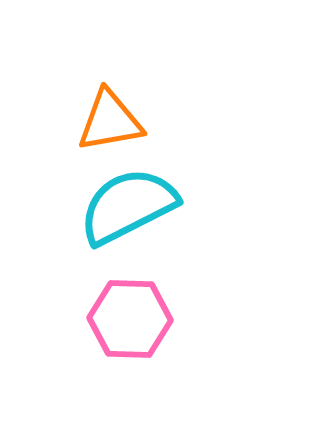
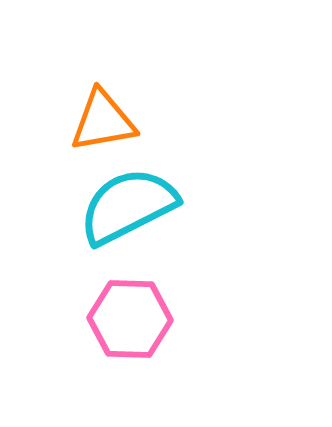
orange triangle: moved 7 px left
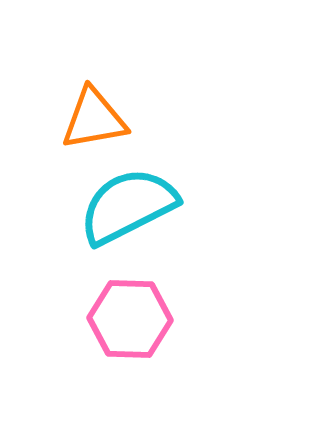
orange triangle: moved 9 px left, 2 px up
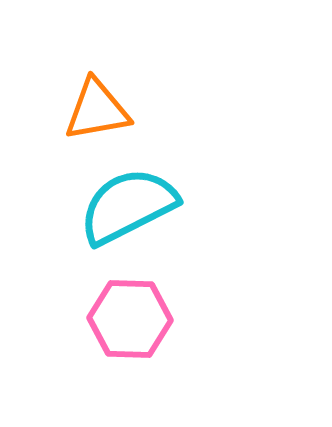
orange triangle: moved 3 px right, 9 px up
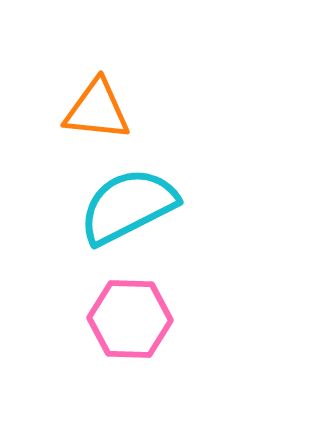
orange triangle: rotated 16 degrees clockwise
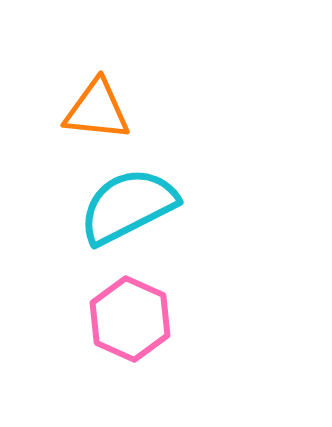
pink hexagon: rotated 22 degrees clockwise
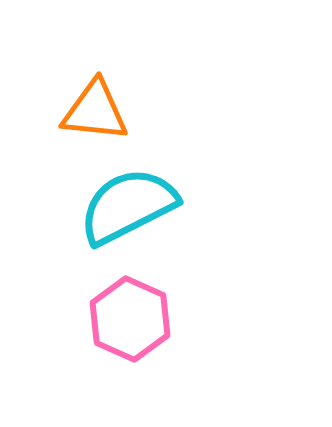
orange triangle: moved 2 px left, 1 px down
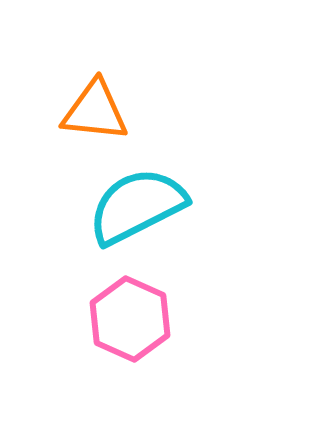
cyan semicircle: moved 9 px right
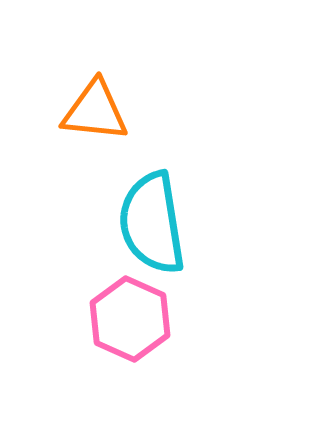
cyan semicircle: moved 15 px right, 17 px down; rotated 72 degrees counterclockwise
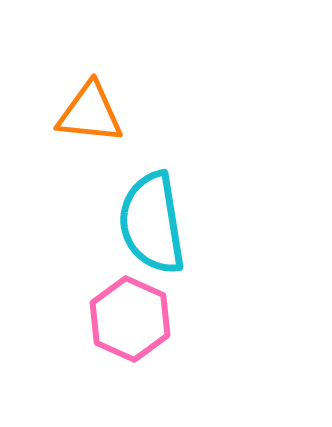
orange triangle: moved 5 px left, 2 px down
